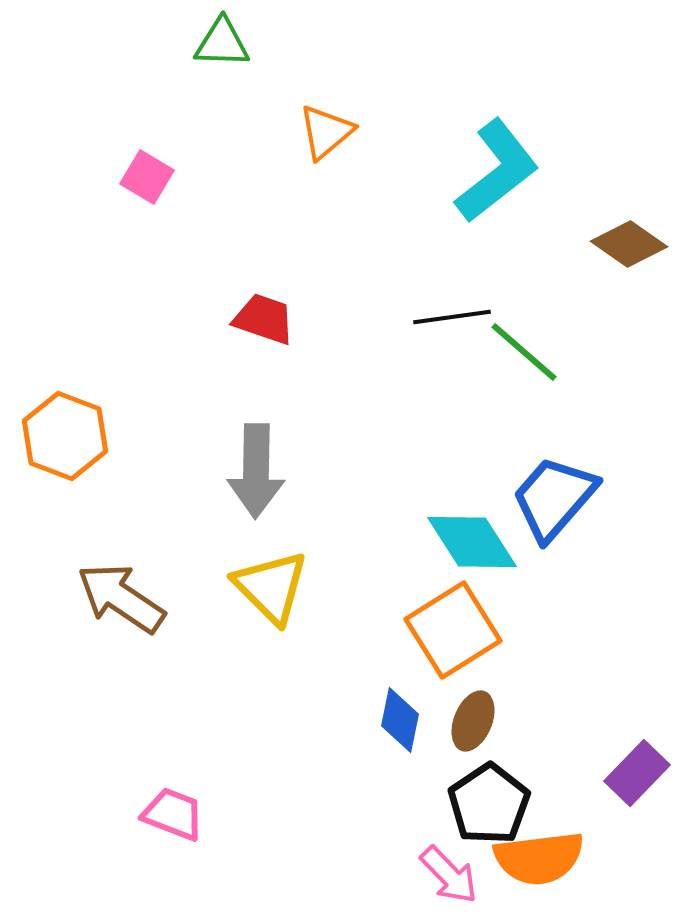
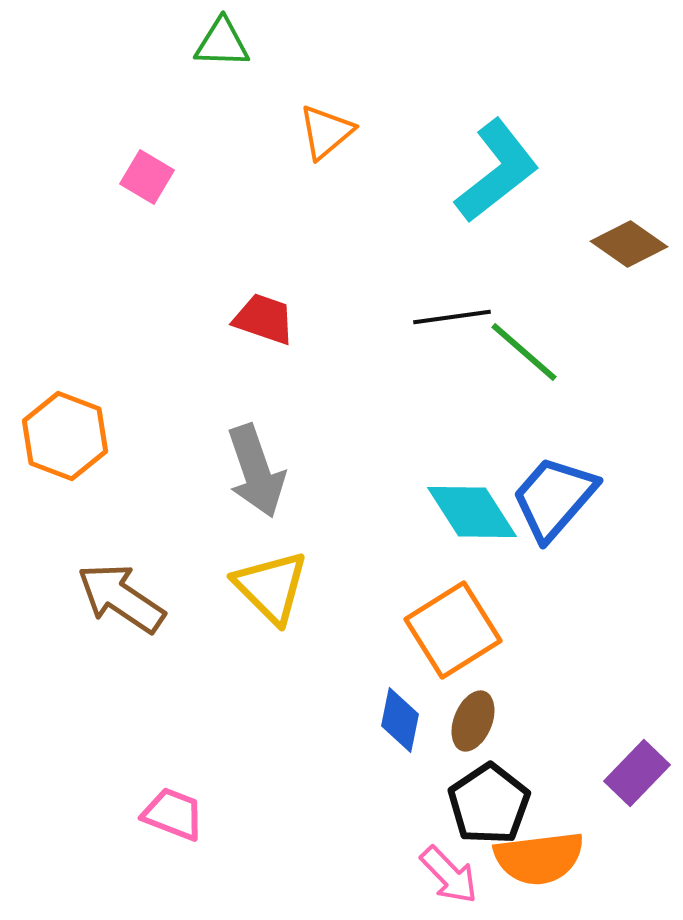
gray arrow: rotated 20 degrees counterclockwise
cyan diamond: moved 30 px up
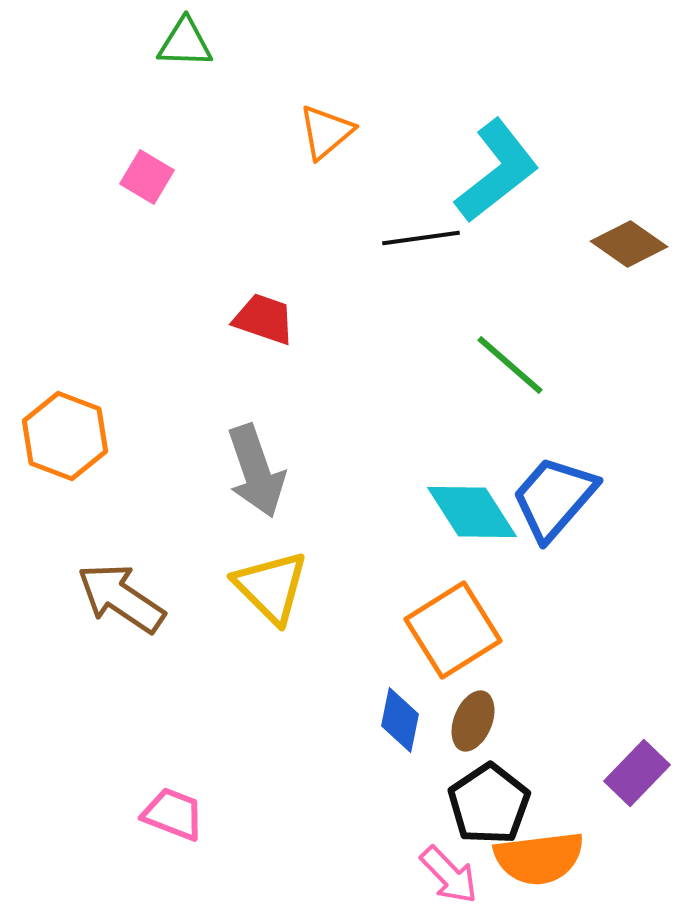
green triangle: moved 37 px left
black line: moved 31 px left, 79 px up
green line: moved 14 px left, 13 px down
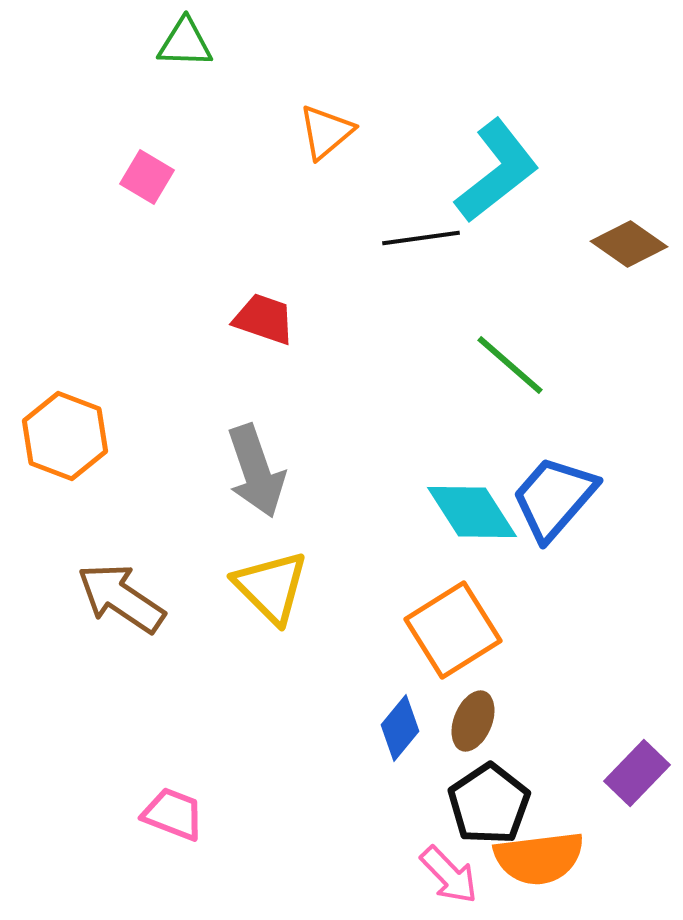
blue diamond: moved 8 px down; rotated 28 degrees clockwise
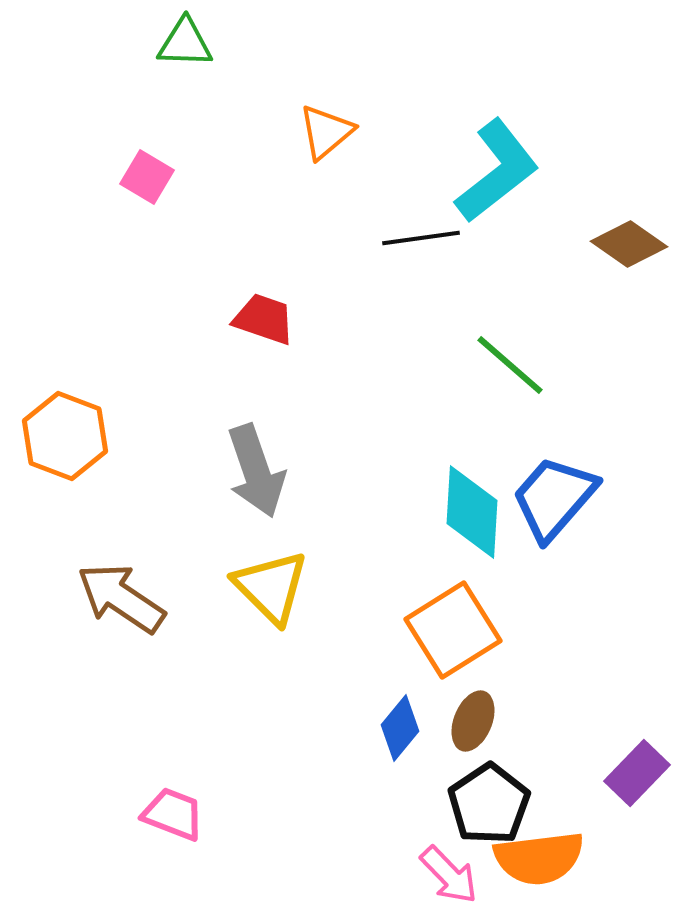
cyan diamond: rotated 36 degrees clockwise
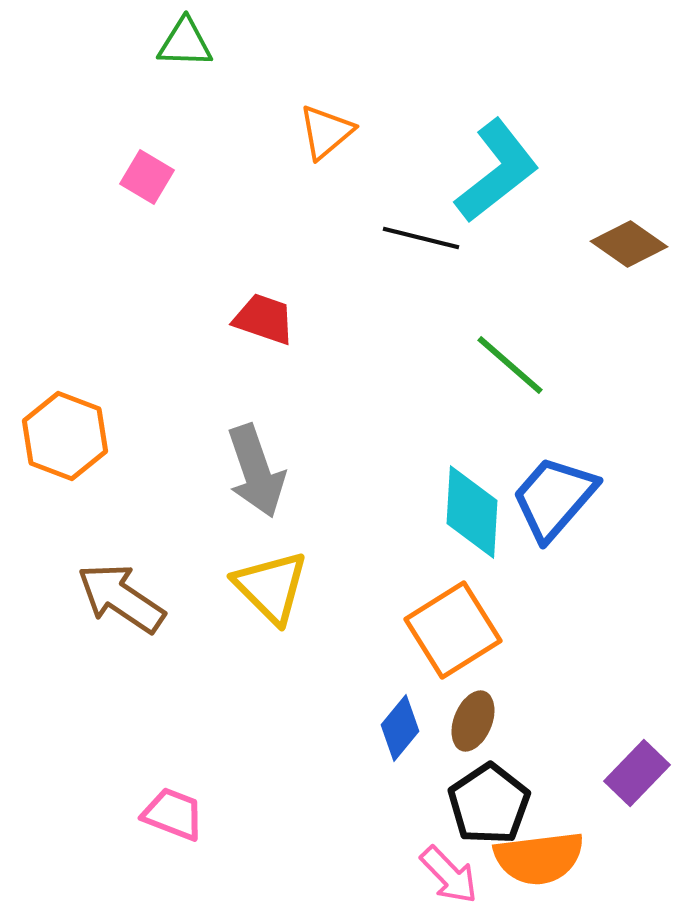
black line: rotated 22 degrees clockwise
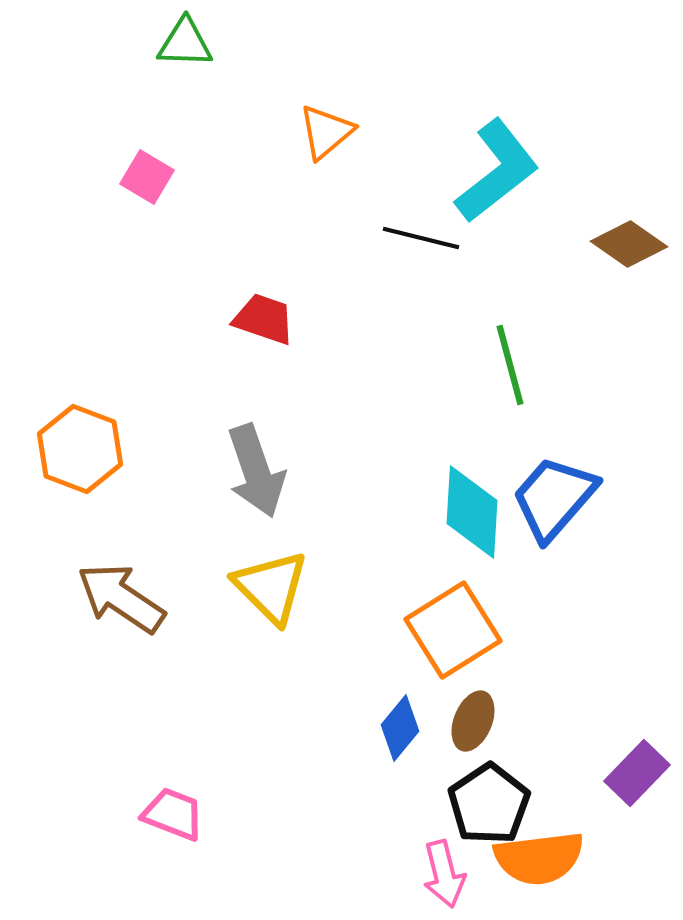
green line: rotated 34 degrees clockwise
orange hexagon: moved 15 px right, 13 px down
pink arrow: moved 5 px left, 1 px up; rotated 30 degrees clockwise
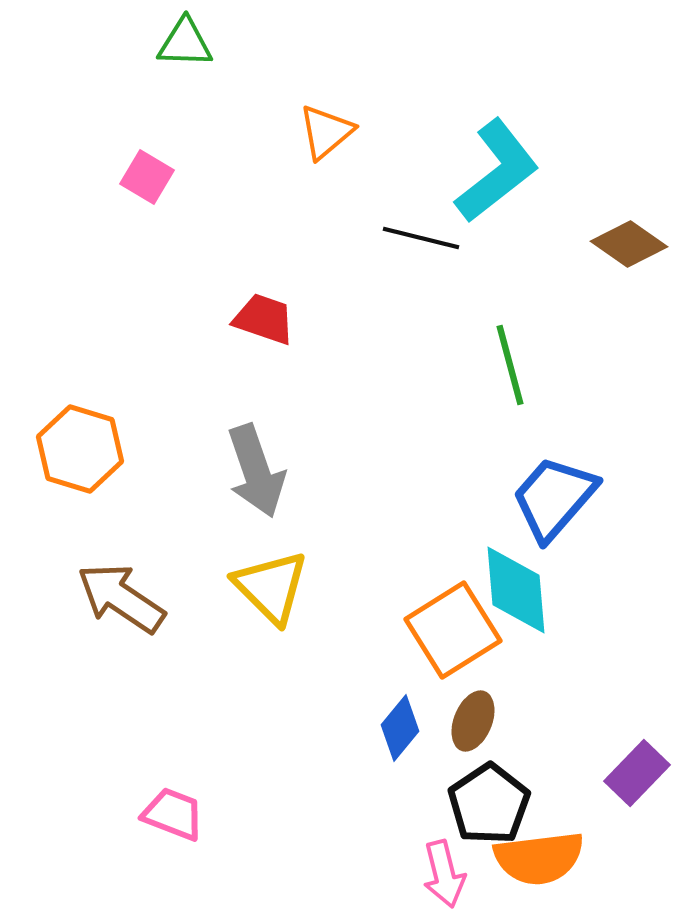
orange hexagon: rotated 4 degrees counterclockwise
cyan diamond: moved 44 px right, 78 px down; rotated 8 degrees counterclockwise
